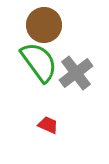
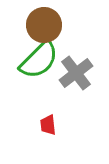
green semicircle: moved 2 px up; rotated 81 degrees clockwise
red trapezoid: rotated 120 degrees counterclockwise
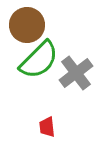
brown circle: moved 17 px left
red trapezoid: moved 1 px left, 2 px down
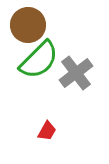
brown circle: moved 1 px right
red trapezoid: moved 4 px down; rotated 145 degrees counterclockwise
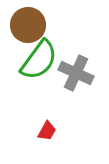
green semicircle: rotated 9 degrees counterclockwise
gray cross: rotated 28 degrees counterclockwise
